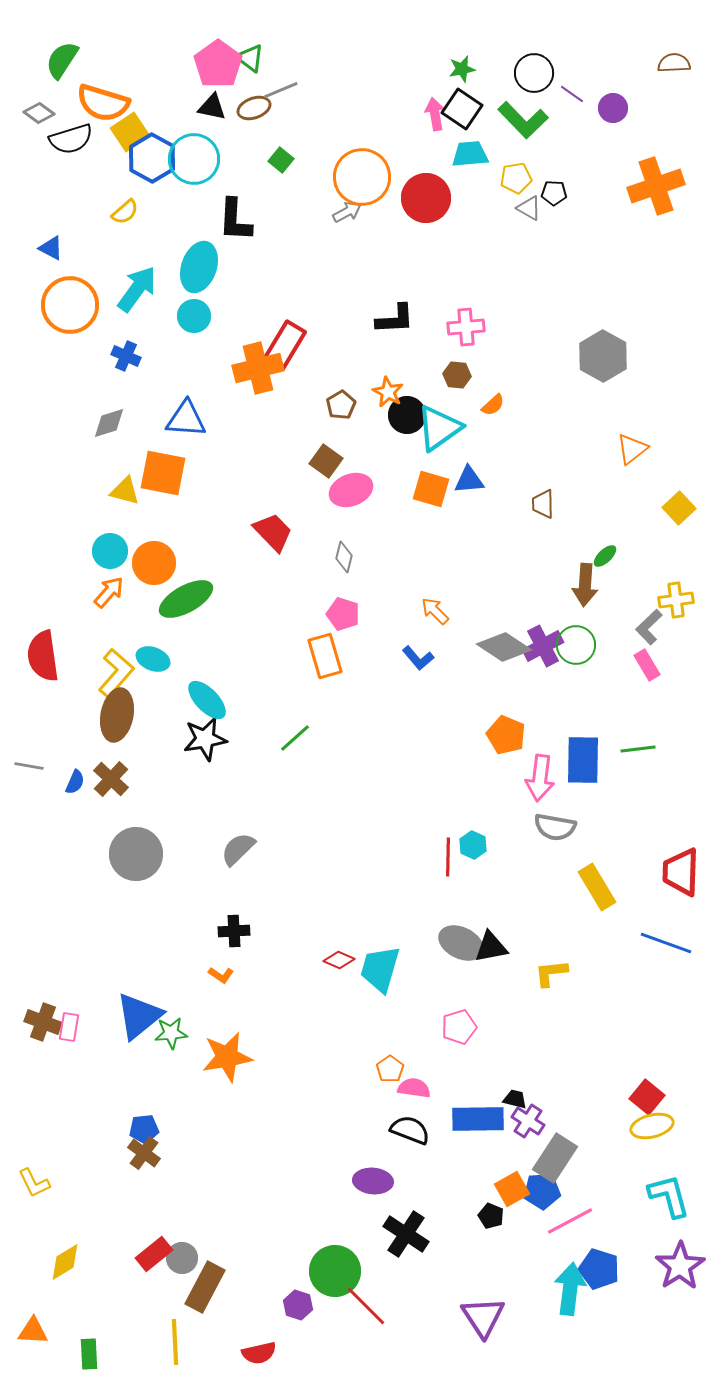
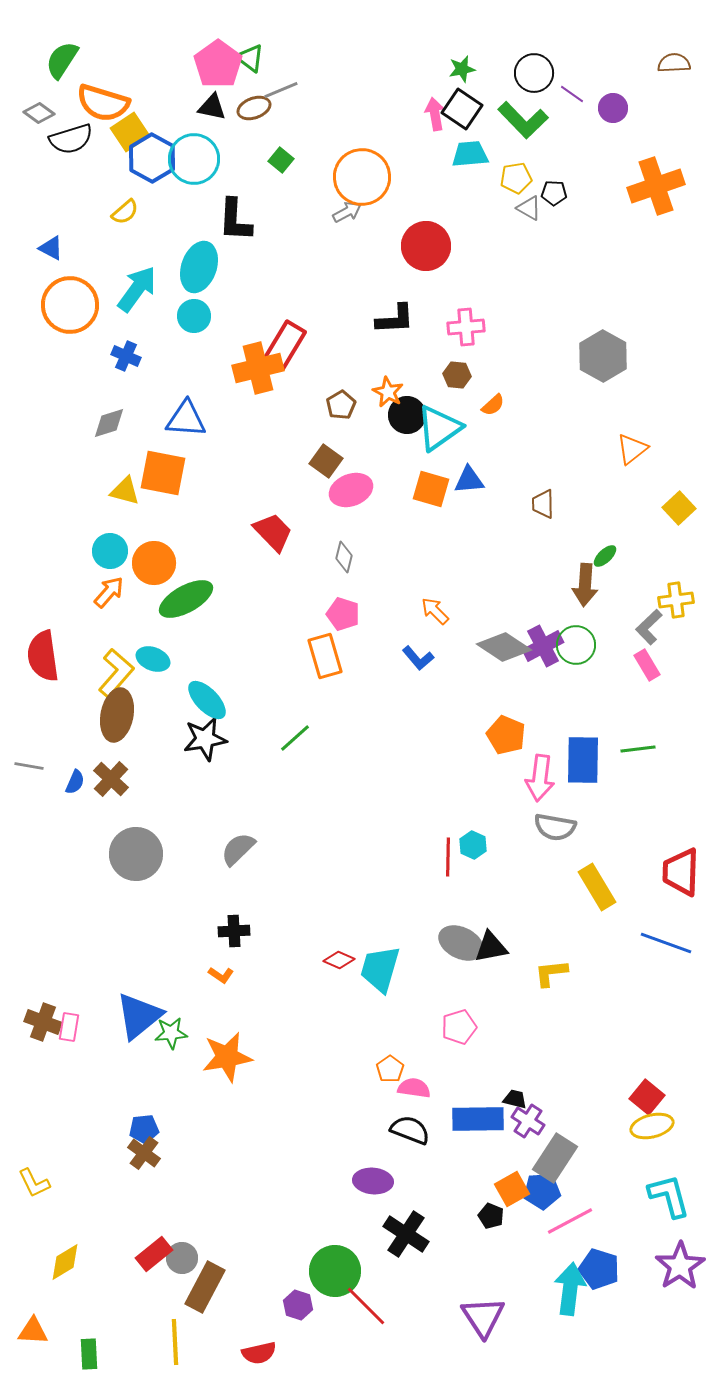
red circle at (426, 198): moved 48 px down
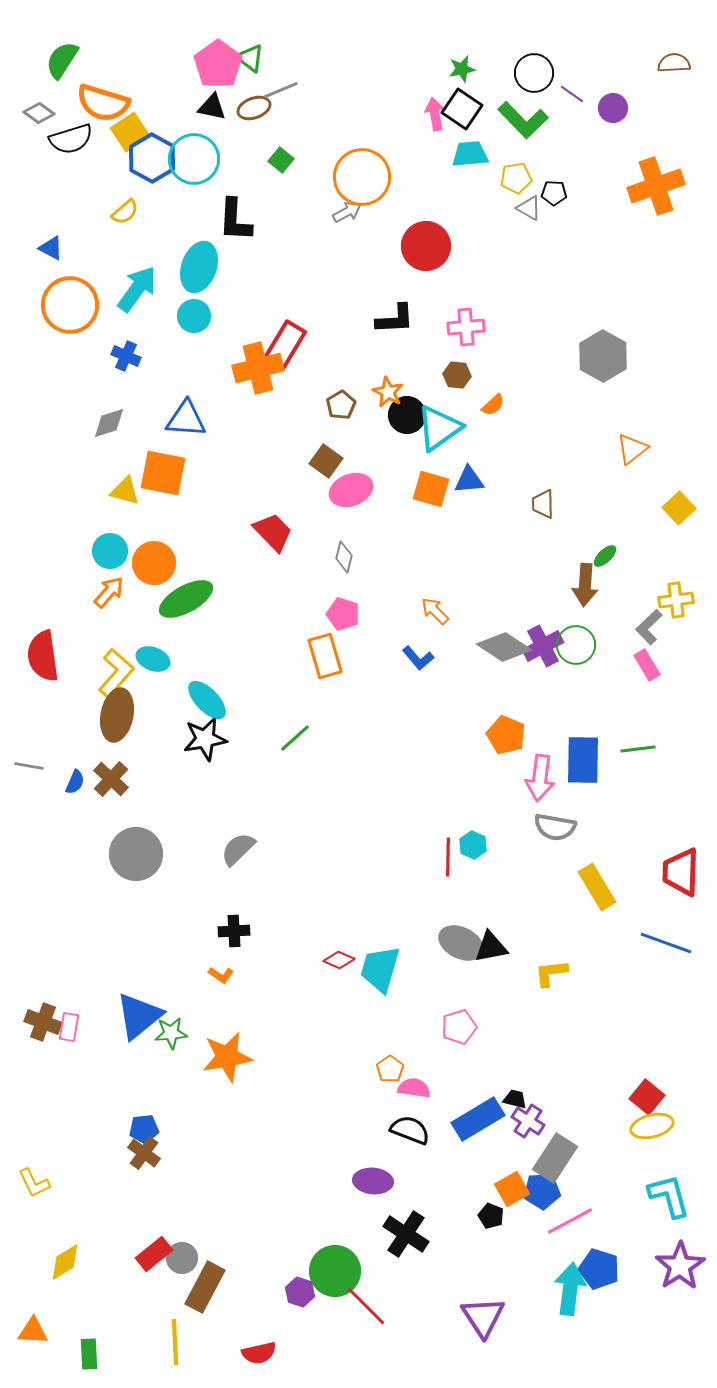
blue rectangle at (478, 1119): rotated 30 degrees counterclockwise
purple hexagon at (298, 1305): moved 2 px right, 13 px up
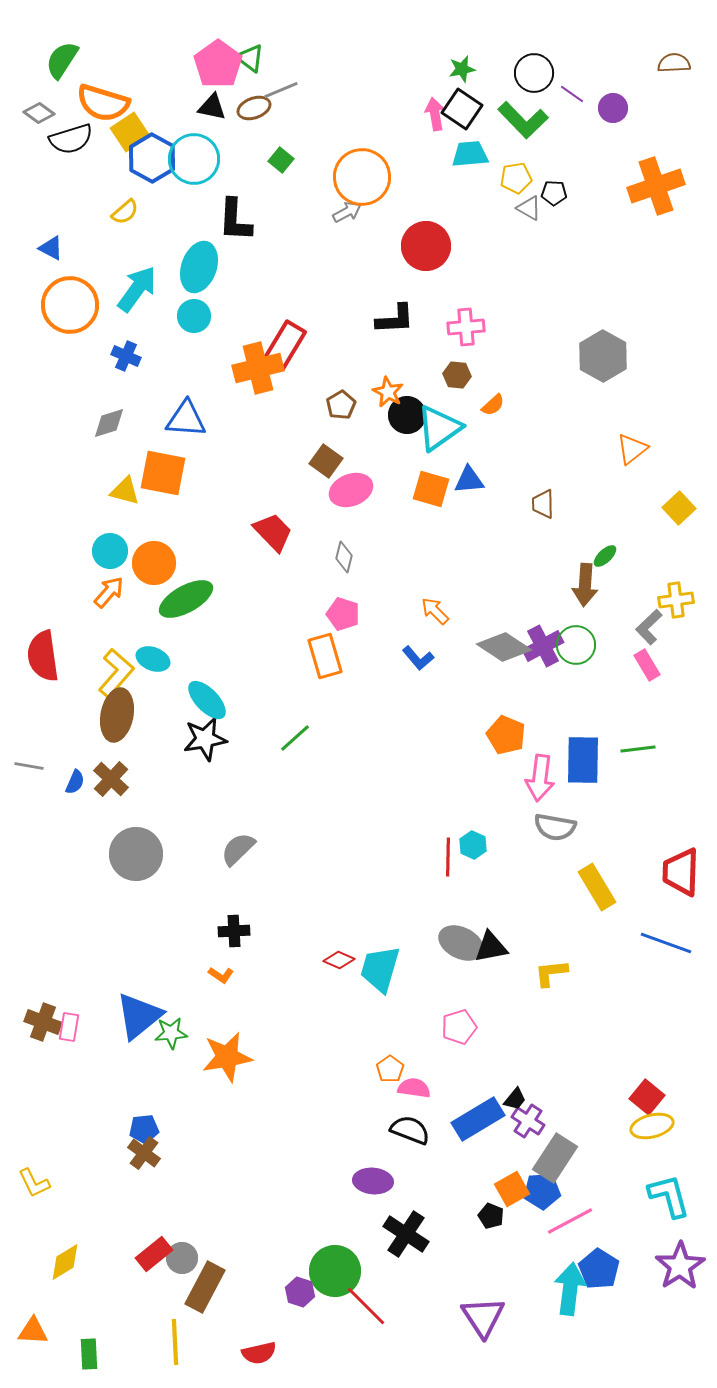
black trapezoid at (515, 1099): rotated 115 degrees clockwise
blue pentagon at (599, 1269): rotated 15 degrees clockwise
